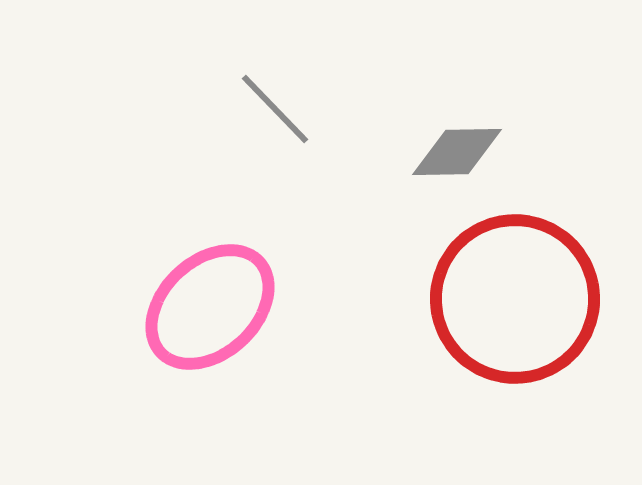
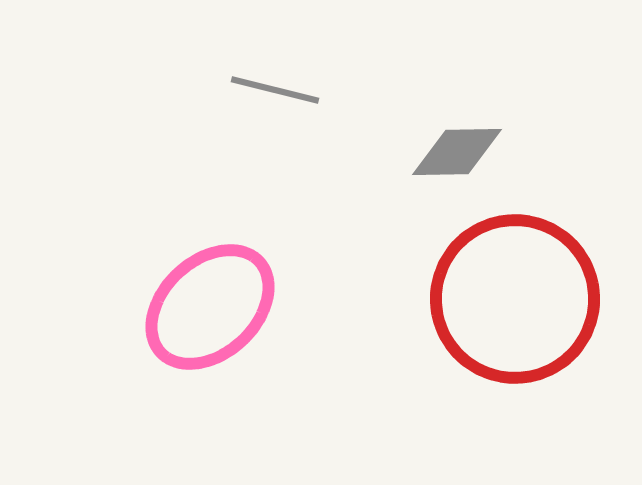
gray line: moved 19 px up; rotated 32 degrees counterclockwise
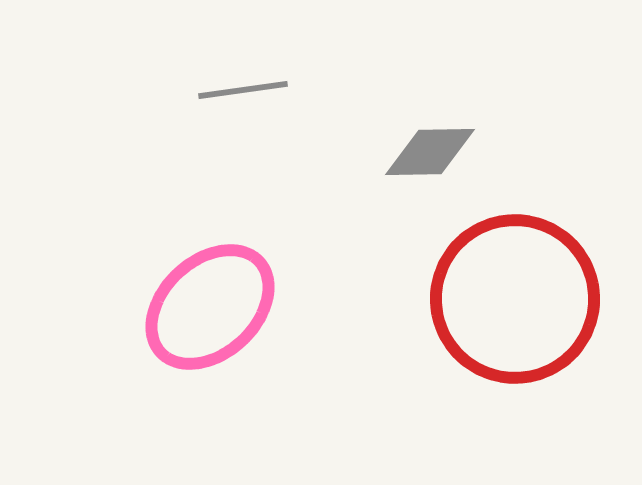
gray line: moved 32 px left; rotated 22 degrees counterclockwise
gray diamond: moved 27 px left
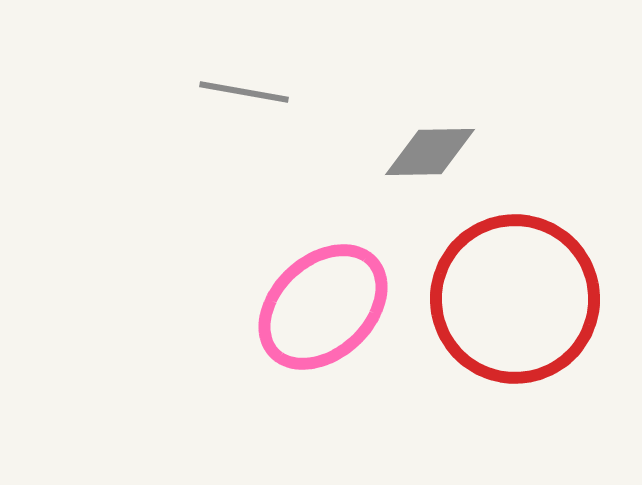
gray line: moved 1 px right, 2 px down; rotated 18 degrees clockwise
pink ellipse: moved 113 px right
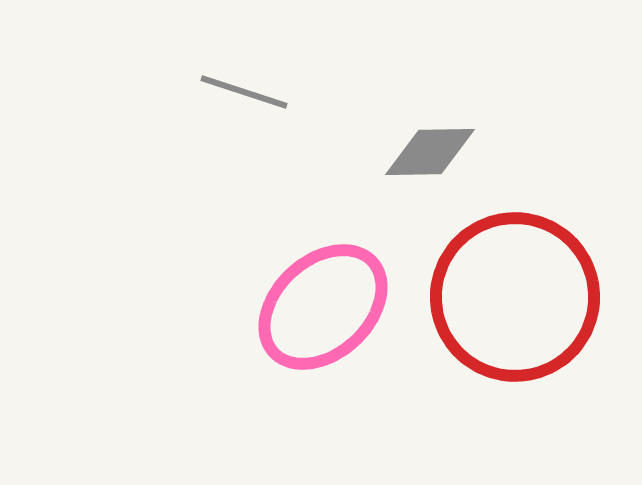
gray line: rotated 8 degrees clockwise
red circle: moved 2 px up
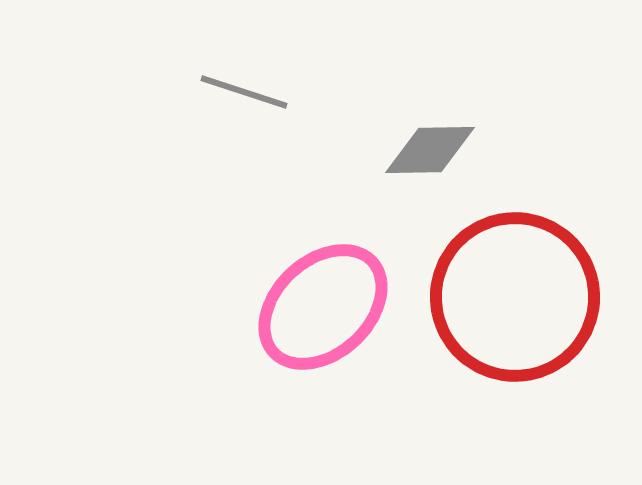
gray diamond: moved 2 px up
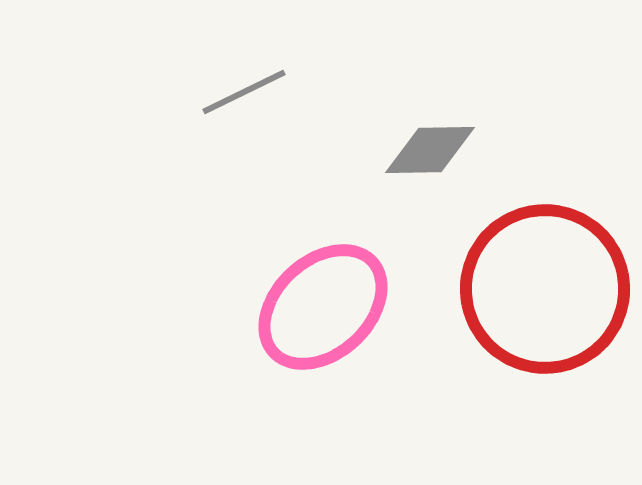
gray line: rotated 44 degrees counterclockwise
red circle: moved 30 px right, 8 px up
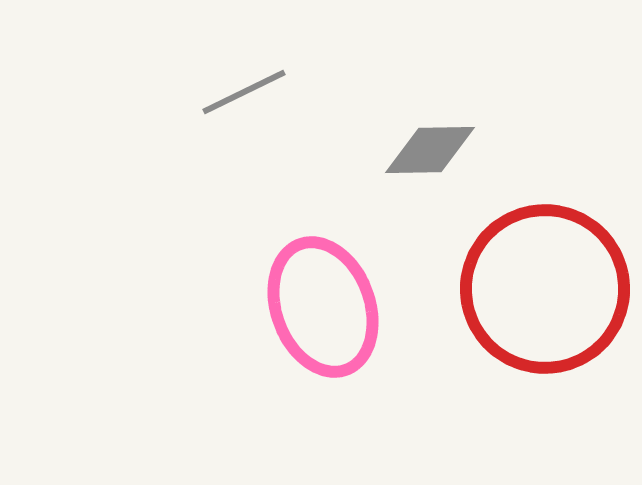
pink ellipse: rotated 67 degrees counterclockwise
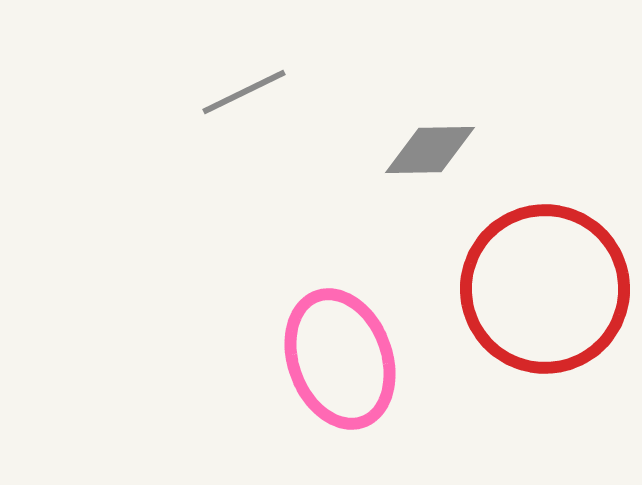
pink ellipse: moved 17 px right, 52 px down
